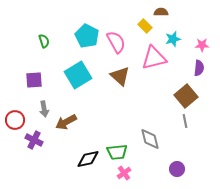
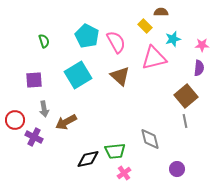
purple cross: moved 3 px up
green trapezoid: moved 2 px left, 1 px up
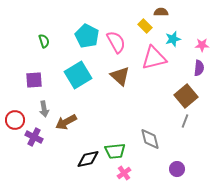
gray line: rotated 32 degrees clockwise
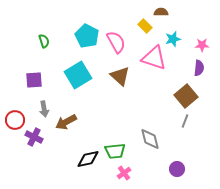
pink triangle: rotated 32 degrees clockwise
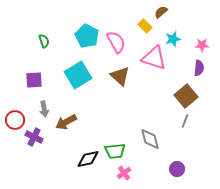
brown semicircle: rotated 40 degrees counterclockwise
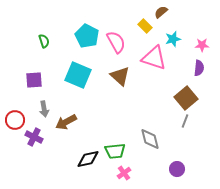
cyan square: rotated 36 degrees counterclockwise
brown square: moved 2 px down
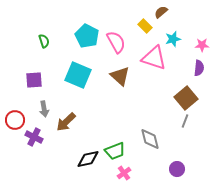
brown arrow: rotated 15 degrees counterclockwise
green trapezoid: rotated 15 degrees counterclockwise
